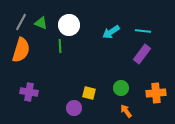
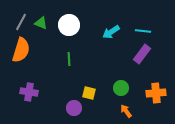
green line: moved 9 px right, 13 px down
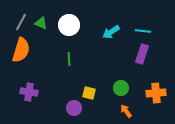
purple rectangle: rotated 18 degrees counterclockwise
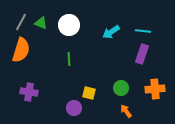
orange cross: moved 1 px left, 4 px up
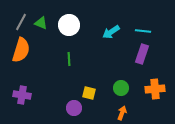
purple cross: moved 7 px left, 3 px down
orange arrow: moved 4 px left, 2 px down; rotated 56 degrees clockwise
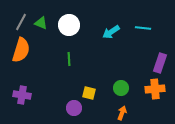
cyan line: moved 3 px up
purple rectangle: moved 18 px right, 9 px down
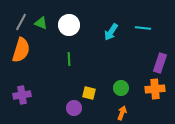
cyan arrow: rotated 24 degrees counterclockwise
purple cross: rotated 18 degrees counterclockwise
